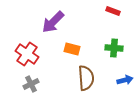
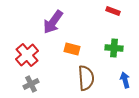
purple arrow: rotated 10 degrees counterclockwise
red cross: moved 1 px down; rotated 15 degrees clockwise
blue arrow: rotated 91 degrees counterclockwise
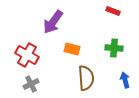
red cross: rotated 20 degrees counterclockwise
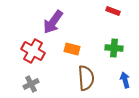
red cross: moved 6 px right, 4 px up
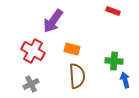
purple arrow: moved 1 px up
green cross: moved 13 px down
brown semicircle: moved 9 px left, 2 px up
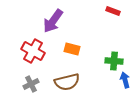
brown semicircle: moved 10 px left, 6 px down; rotated 80 degrees clockwise
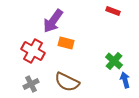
orange rectangle: moved 6 px left, 6 px up
green cross: rotated 36 degrees clockwise
brown semicircle: rotated 40 degrees clockwise
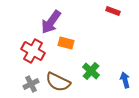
purple arrow: moved 2 px left, 1 px down
green cross: moved 23 px left, 10 px down
brown semicircle: moved 9 px left
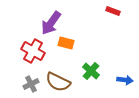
purple arrow: moved 1 px down
blue arrow: rotated 112 degrees clockwise
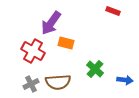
green cross: moved 4 px right, 2 px up
brown semicircle: rotated 30 degrees counterclockwise
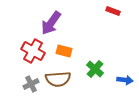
orange rectangle: moved 2 px left, 8 px down
brown semicircle: moved 3 px up
